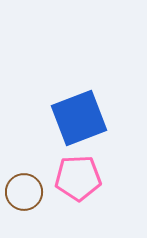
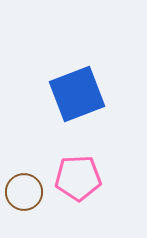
blue square: moved 2 px left, 24 px up
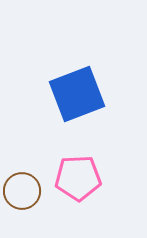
brown circle: moved 2 px left, 1 px up
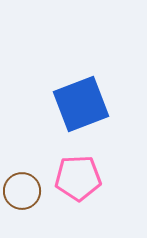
blue square: moved 4 px right, 10 px down
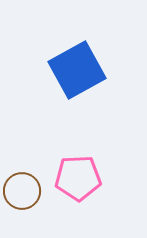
blue square: moved 4 px left, 34 px up; rotated 8 degrees counterclockwise
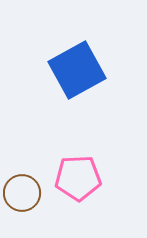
brown circle: moved 2 px down
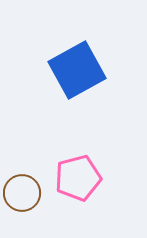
pink pentagon: rotated 12 degrees counterclockwise
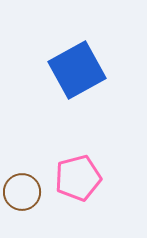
brown circle: moved 1 px up
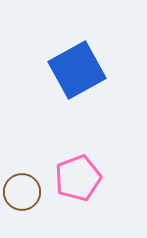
pink pentagon: rotated 6 degrees counterclockwise
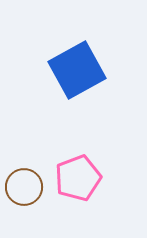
brown circle: moved 2 px right, 5 px up
